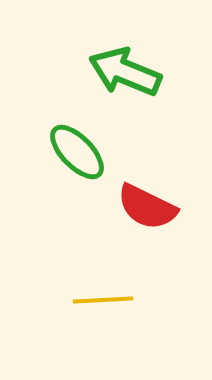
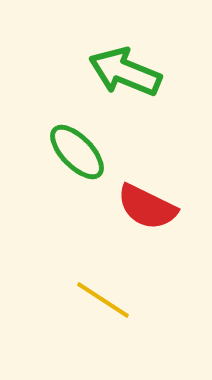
yellow line: rotated 36 degrees clockwise
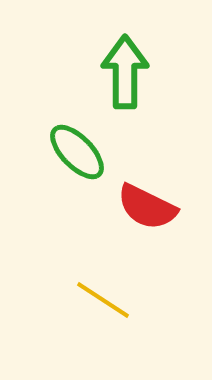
green arrow: rotated 68 degrees clockwise
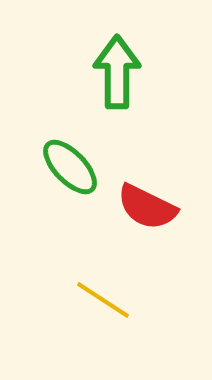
green arrow: moved 8 px left
green ellipse: moved 7 px left, 15 px down
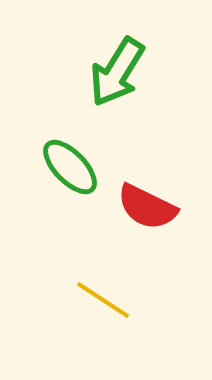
green arrow: rotated 148 degrees counterclockwise
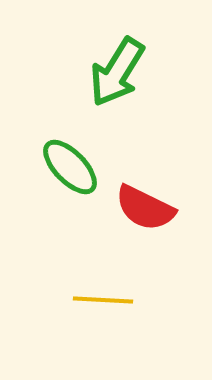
red semicircle: moved 2 px left, 1 px down
yellow line: rotated 30 degrees counterclockwise
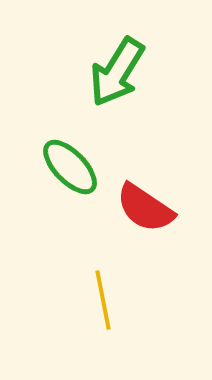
red semicircle: rotated 8 degrees clockwise
yellow line: rotated 76 degrees clockwise
